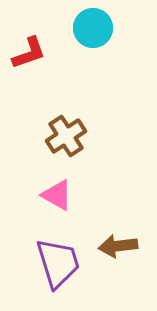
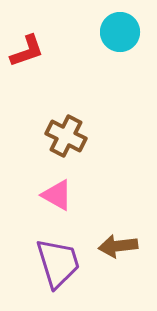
cyan circle: moved 27 px right, 4 px down
red L-shape: moved 2 px left, 2 px up
brown cross: rotated 30 degrees counterclockwise
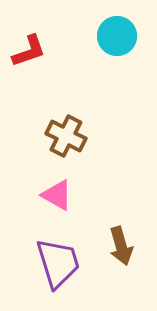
cyan circle: moved 3 px left, 4 px down
red L-shape: moved 2 px right
brown arrow: moved 3 px right; rotated 99 degrees counterclockwise
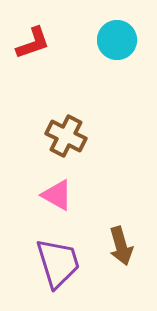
cyan circle: moved 4 px down
red L-shape: moved 4 px right, 8 px up
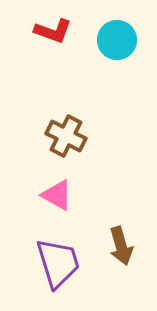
red L-shape: moved 20 px right, 12 px up; rotated 39 degrees clockwise
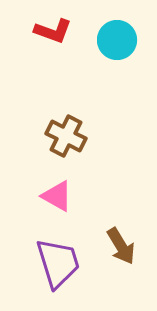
pink triangle: moved 1 px down
brown arrow: rotated 15 degrees counterclockwise
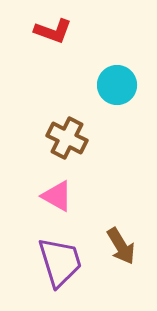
cyan circle: moved 45 px down
brown cross: moved 1 px right, 2 px down
purple trapezoid: moved 2 px right, 1 px up
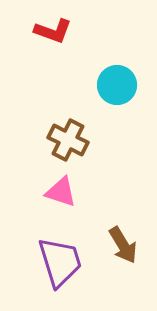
brown cross: moved 1 px right, 2 px down
pink triangle: moved 4 px right, 4 px up; rotated 12 degrees counterclockwise
brown arrow: moved 2 px right, 1 px up
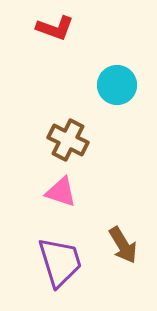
red L-shape: moved 2 px right, 3 px up
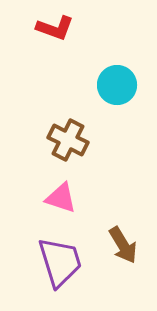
pink triangle: moved 6 px down
